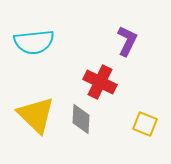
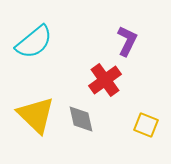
cyan semicircle: rotated 33 degrees counterclockwise
red cross: moved 5 px right, 2 px up; rotated 28 degrees clockwise
gray diamond: rotated 16 degrees counterclockwise
yellow square: moved 1 px right, 1 px down
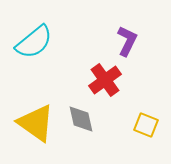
yellow triangle: moved 8 px down; rotated 9 degrees counterclockwise
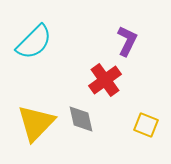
cyan semicircle: rotated 6 degrees counterclockwise
yellow triangle: rotated 39 degrees clockwise
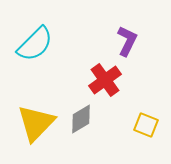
cyan semicircle: moved 1 px right, 2 px down
gray diamond: rotated 72 degrees clockwise
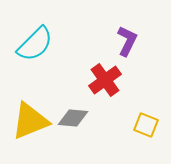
gray diamond: moved 8 px left, 1 px up; rotated 36 degrees clockwise
yellow triangle: moved 6 px left, 2 px up; rotated 24 degrees clockwise
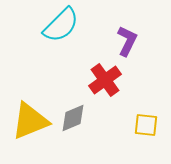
cyan semicircle: moved 26 px right, 19 px up
gray diamond: rotated 28 degrees counterclockwise
yellow square: rotated 15 degrees counterclockwise
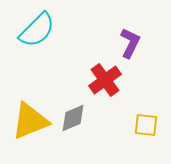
cyan semicircle: moved 24 px left, 5 px down
purple L-shape: moved 3 px right, 2 px down
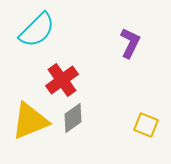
red cross: moved 43 px left
gray diamond: rotated 12 degrees counterclockwise
yellow square: rotated 15 degrees clockwise
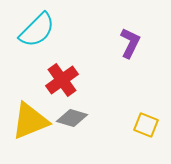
gray diamond: moved 1 px left; rotated 52 degrees clockwise
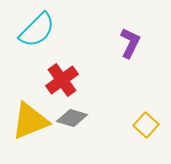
yellow square: rotated 20 degrees clockwise
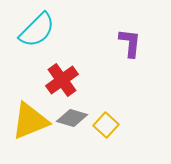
purple L-shape: rotated 20 degrees counterclockwise
yellow square: moved 40 px left
